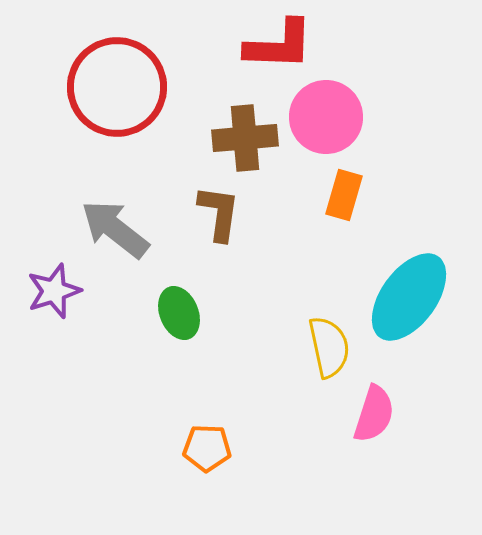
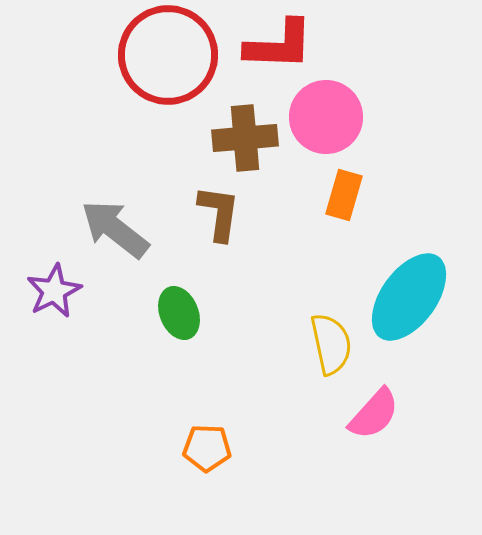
red circle: moved 51 px right, 32 px up
purple star: rotated 8 degrees counterclockwise
yellow semicircle: moved 2 px right, 3 px up
pink semicircle: rotated 24 degrees clockwise
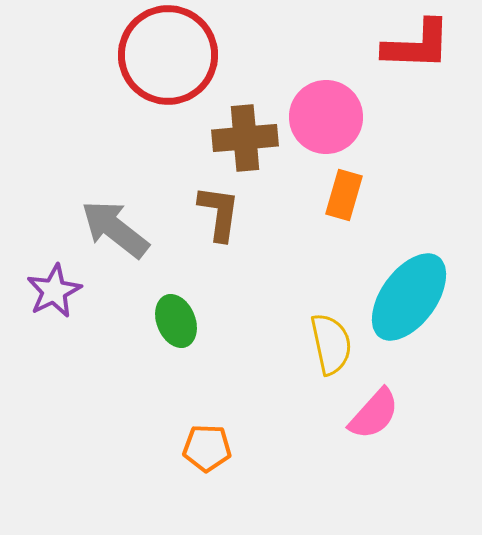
red L-shape: moved 138 px right
green ellipse: moved 3 px left, 8 px down
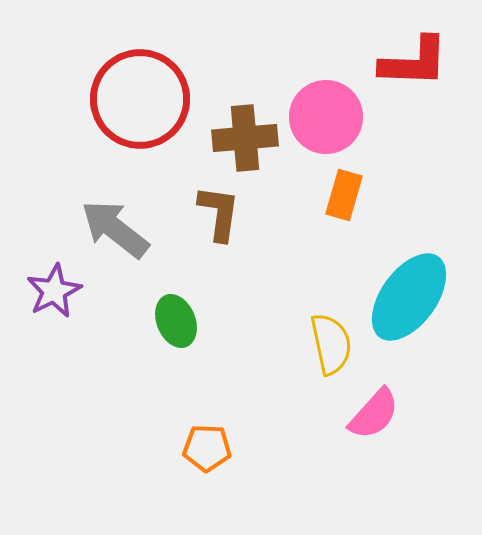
red L-shape: moved 3 px left, 17 px down
red circle: moved 28 px left, 44 px down
